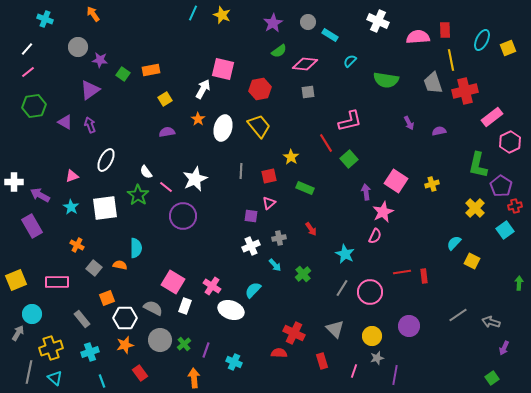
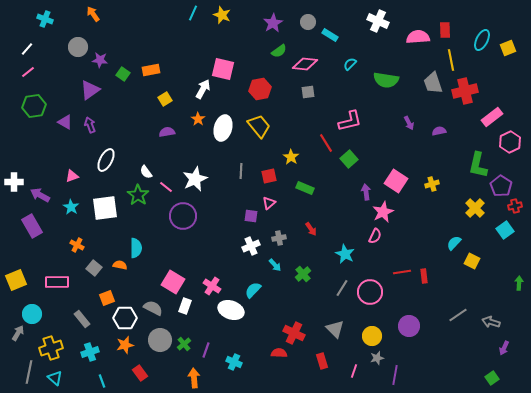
cyan semicircle at (350, 61): moved 3 px down
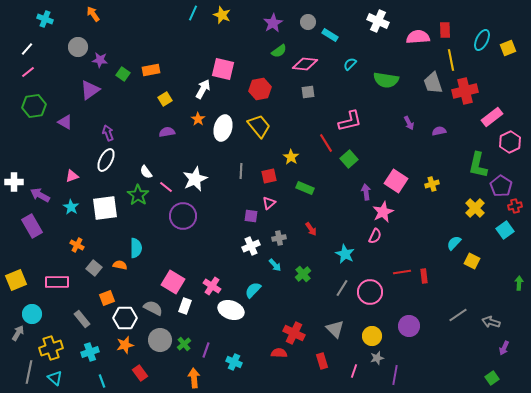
purple arrow at (90, 125): moved 18 px right, 8 px down
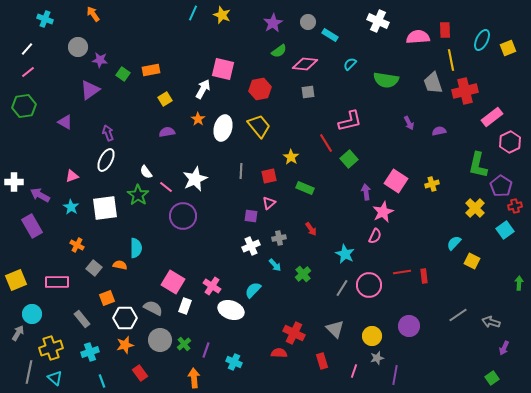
green hexagon at (34, 106): moved 10 px left
pink circle at (370, 292): moved 1 px left, 7 px up
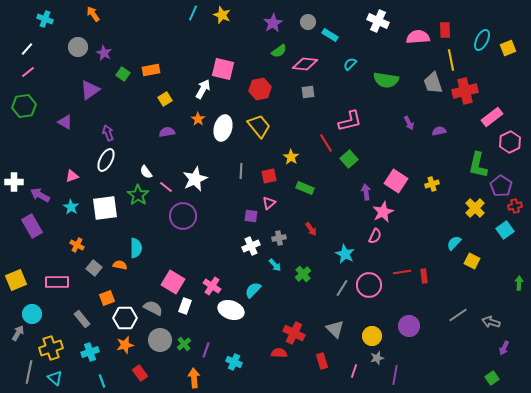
purple star at (100, 60): moved 4 px right, 7 px up; rotated 21 degrees clockwise
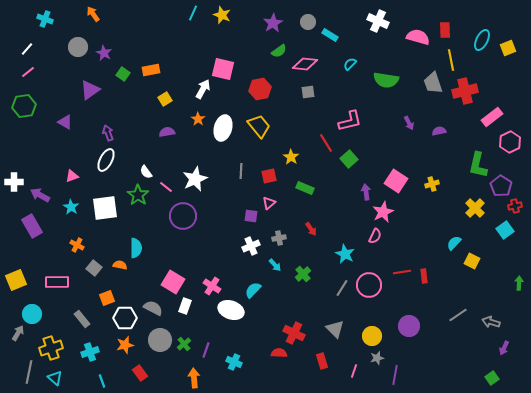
pink semicircle at (418, 37): rotated 20 degrees clockwise
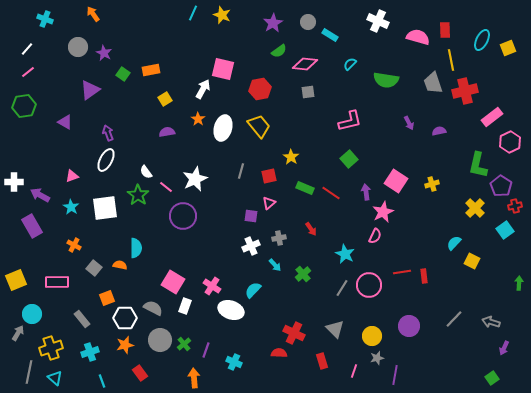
red line at (326, 143): moved 5 px right, 50 px down; rotated 24 degrees counterclockwise
gray line at (241, 171): rotated 14 degrees clockwise
orange cross at (77, 245): moved 3 px left
gray line at (458, 315): moved 4 px left, 4 px down; rotated 12 degrees counterclockwise
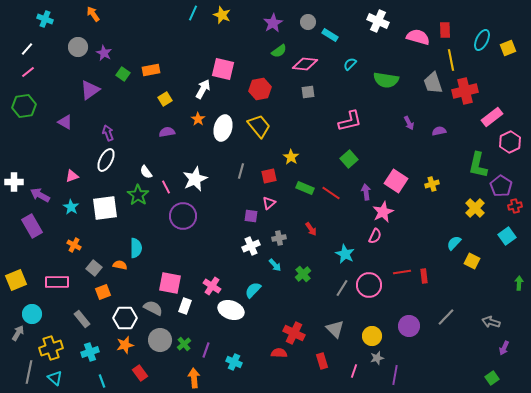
pink line at (166, 187): rotated 24 degrees clockwise
cyan square at (505, 230): moved 2 px right, 6 px down
pink square at (173, 282): moved 3 px left, 1 px down; rotated 20 degrees counterclockwise
orange square at (107, 298): moved 4 px left, 6 px up
gray line at (454, 319): moved 8 px left, 2 px up
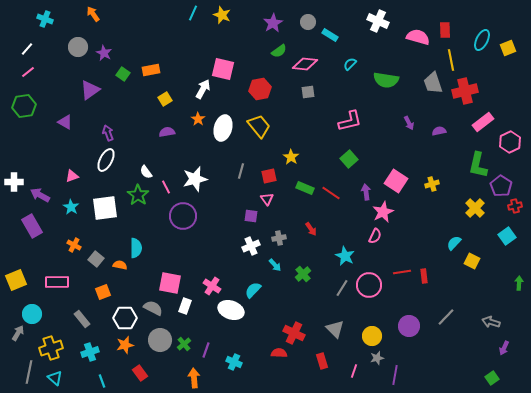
pink rectangle at (492, 117): moved 9 px left, 5 px down
white star at (195, 179): rotated 10 degrees clockwise
pink triangle at (269, 203): moved 2 px left, 4 px up; rotated 24 degrees counterclockwise
cyan star at (345, 254): moved 2 px down
gray square at (94, 268): moved 2 px right, 9 px up
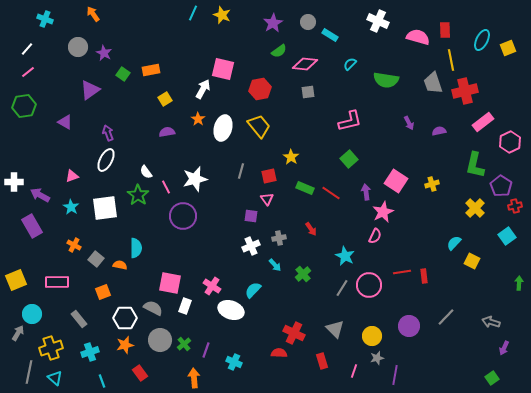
green L-shape at (478, 165): moved 3 px left
gray rectangle at (82, 319): moved 3 px left
